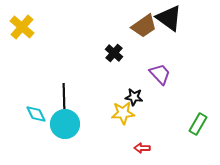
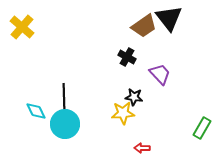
black triangle: rotated 16 degrees clockwise
black cross: moved 13 px right, 4 px down; rotated 12 degrees counterclockwise
cyan diamond: moved 3 px up
green rectangle: moved 4 px right, 4 px down
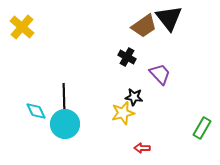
yellow star: rotated 10 degrees counterclockwise
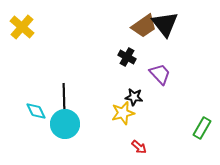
black triangle: moved 4 px left, 6 px down
red arrow: moved 3 px left, 1 px up; rotated 140 degrees counterclockwise
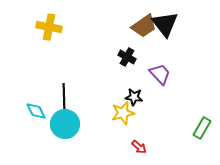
yellow cross: moved 27 px right; rotated 30 degrees counterclockwise
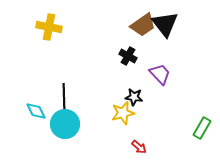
brown trapezoid: moved 1 px left, 1 px up
black cross: moved 1 px right, 1 px up
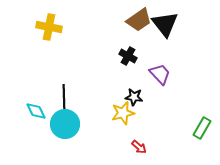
brown trapezoid: moved 4 px left, 5 px up
black line: moved 1 px down
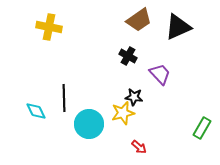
black triangle: moved 13 px right, 3 px down; rotated 44 degrees clockwise
cyan circle: moved 24 px right
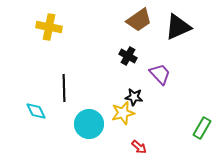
black line: moved 10 px up
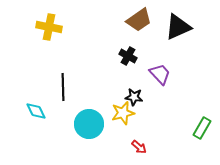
black line: moved 1 px left, 1 px up
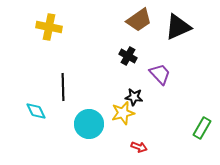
red arrow: rotated 21 degrees counterclockwise
